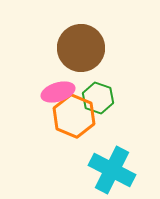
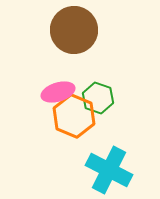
brown circle: moved 7 px left, 18 px up
cyan cross: moved 3 px left
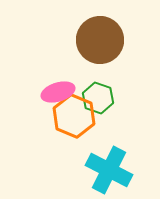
brown circle: moved 26 px right, 10 px down
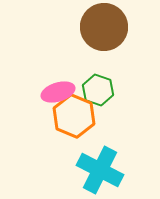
brown circle: moved 4 px right, 13 px up
green hexagon: moved 8 px up
cyan cross: moved 9 px left
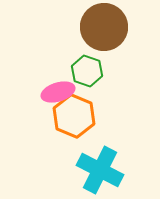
green hexagon: moved 11 px left, 19 px up
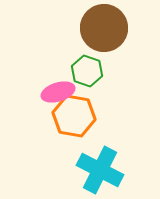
brown circle: moved 1 px down
orange hexagon: rotated 12 degrees counterclockwise
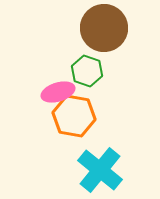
cyan cross: rotated 12 degrees clockwise
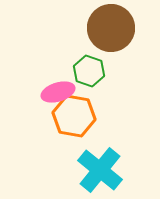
brown circle: moved 7 px right
green hexagon: moved 2 px right
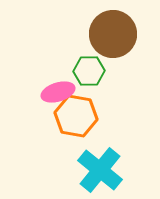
brown circle: moved 2 px right, 6 px down
green hexagon: rotated 20 degrees counterclockwise
orange hexagon: moved 2 px right
